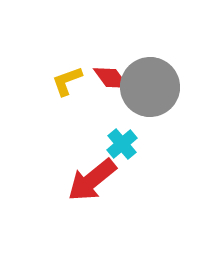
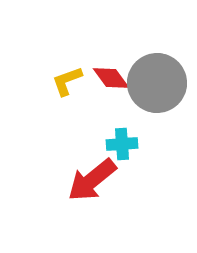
gray circle: moved 7 px right, 4 px up
cyan cross: rotated 36 degrees clockwise
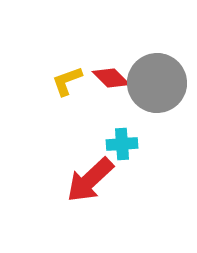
red diamond: rotated 9 degrees counterclockwise
red arrow: moved 2 px left; rotated 4 degrees counterclockwise
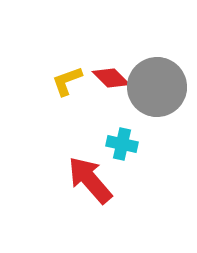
gray circle: moved 4 px down
cyan cross: rotated 16 degrees clockwise
red arrow: rotated 92 degrees clockwise
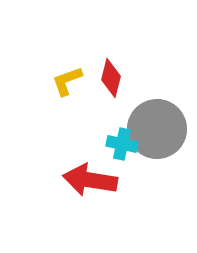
red diamond: rotated 60 degrees clockwise
gray circle: moved 42 px down
red arrow: rotated 40 degrees counterclockwise
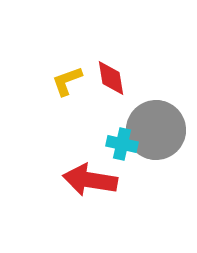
red diamond: rotated 24 degrees counterclockwise
gray circle: moved 1 px left, 1 px down
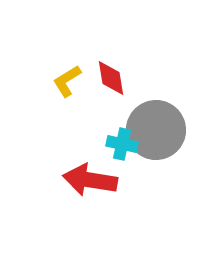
yellow L-shape: rotated 12 degrees counterclockwise
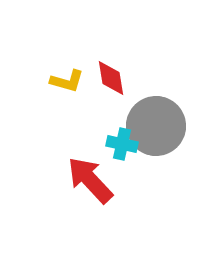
yellow L-shape: rotated 132 degrees counterclockwise
gray circle: moved 4 px up
red arrow: rotated 38 degrees clockwise
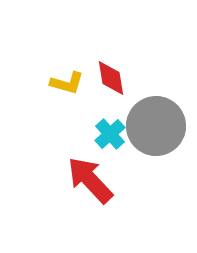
yellow L-shape: moved 2 px down
cyan cross: moved 12 px left, 10 px up; rotated 36 degrees clockwise
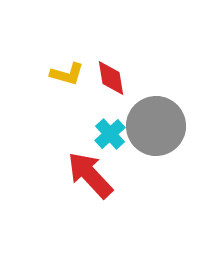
yellow L-shape: moved 9 px up
red arrow: moved 5 px up
